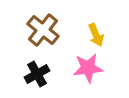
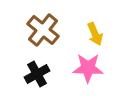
yellow arrow: moved 1 px left, 1 px up
pink star: rotated 8 degrees clockwise
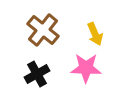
pink star: moved 2 px left
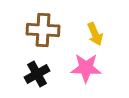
brown cross: rotated 36 degrees counterclockwise
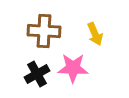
brown cross: moved 1 px right, 1 px down
pink star: moved 13 px left
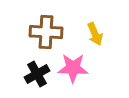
brown cross: moved 2 px right, 1 px down
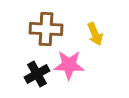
brown cross: moved 3 px up
pink star: moved 4 px left, 3 px up
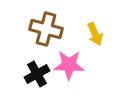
brown cross: rotated 12 degrees clockwise
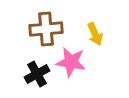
brown cross: rotated 20 degrees counterclockwise
pink star: moved 2 px right, 3 px up; rotated 8 degrees clockwise
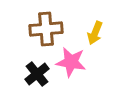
yellow arrow: moved 1 px up; rotated 45 degrees clockwise
black cross: rotated 10 degrees counterclockwise
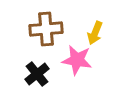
pink star: moved 6 px right, 2 px up
